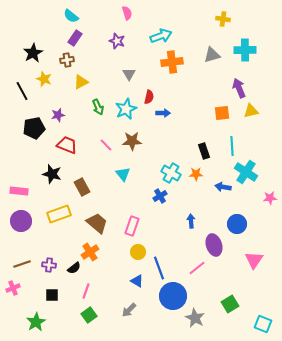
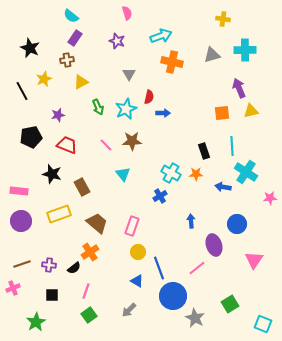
black star at (33, 53): moved 3 px left, 5 px up; rotated 18 degrees counterclockwise
orange cross at (172, 62): rotated 20 degrees clockwise
yellow star at (44, 79): rotated 28 degrees clockwise
black pentagon at (34, 128): moved 3 px left, 9 px down
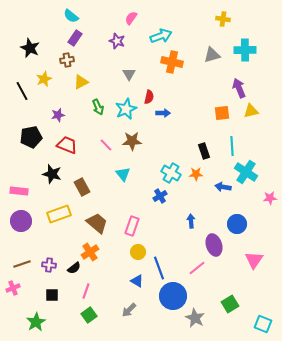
pink semicircle at (127, 13): moved 4 px right, 5 px down; rotated 128 degrees counterclockwise
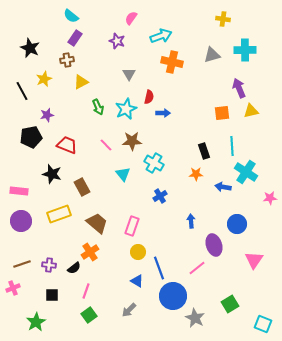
purple star at (58, 115): moved 11 px left
cyan cross at (171, 173): moved 17 px left, 10 px up
